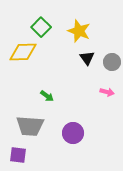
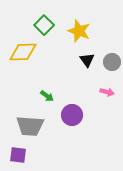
green square: moved 3 px right, 2 px up
black triangle: moved 2 px down
purple circle: moved 1 px left, 18 px up
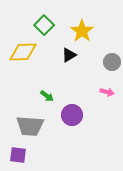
yellow star: moved 3 px right; rotated 15 degrees clockwise
black triangle: moved 18 px left, 5 px up; rotated 35 degrees clockwise
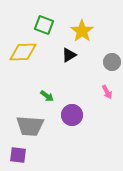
green square: rotated 24 degrees counterclockwise
pink arrow: rotated 48 degrees clockwise
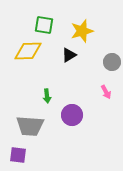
green square: rotated 12 degrees counterclockwise
yellow star: rotated 20 degrees clockwise
yellow diamond: moved 5 px right, 1 px up
pink arrow: moved 1 px left
green arrow: rotated 48 degrees clockwise
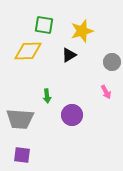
gray trapezoid: moved 10 px left, 7 px up
purple square: moved 4 px right
